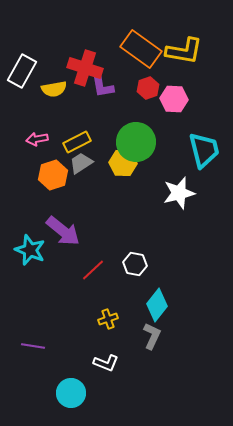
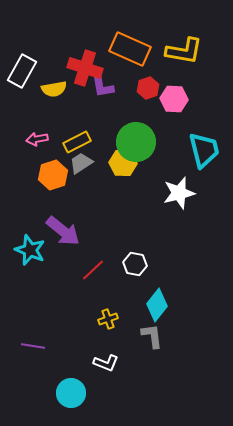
orange rectangle: moved 11 px left; rotated 12 degrees counterclockwise
gray L-shape: rotated 32 degrees counterclockwise
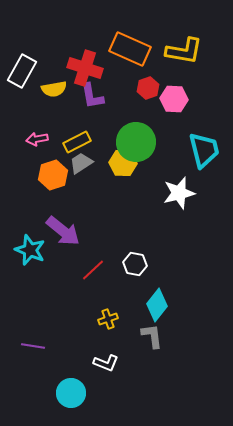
purple L-shape: moved 10 px left, 11 px down
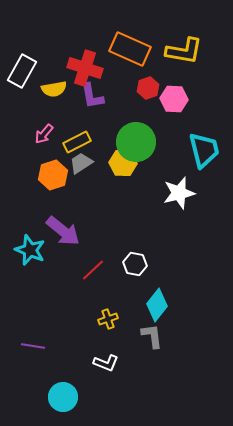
pink arrow: moved 7 px right, 5 px up; rotated 40 degrees counterclockwise
cyan circle: moved 8 px left, 4 px down
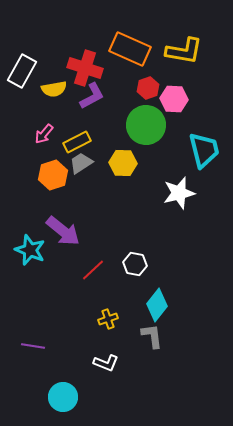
purple L-shape: rotated 108 degrees counterclockwise
green circle: moved 10 px right, 17 px up
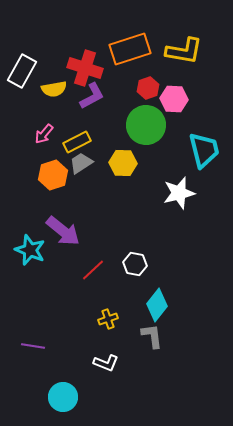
orange rectangle: rotated 42 degrees counterclockwise
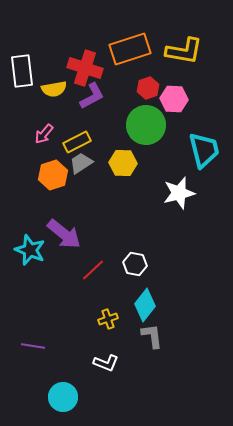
white rectangle: rotated 36 degrees counterclockwise
purple arrow: moved 1 px right, 3 px down
cyan diamond: moved 12 px left
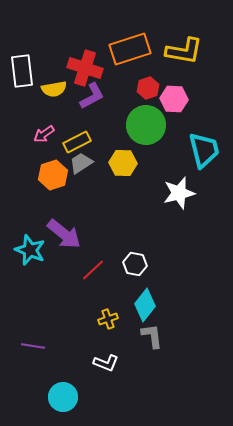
pink arrow: rotated 15 degrees clockwise
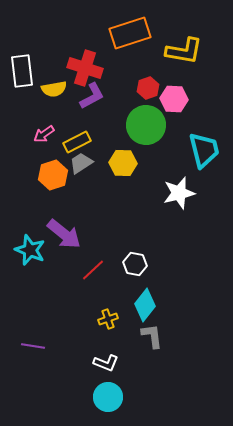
orange rectangle: moved 16 px up
cyan circle: moved 45 px right
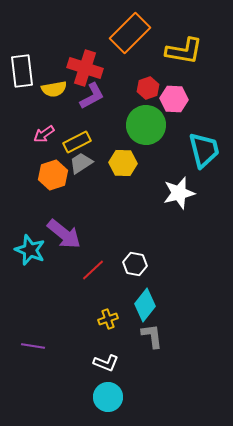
orange rectangle: rotated 27 degrees counterclockwise
